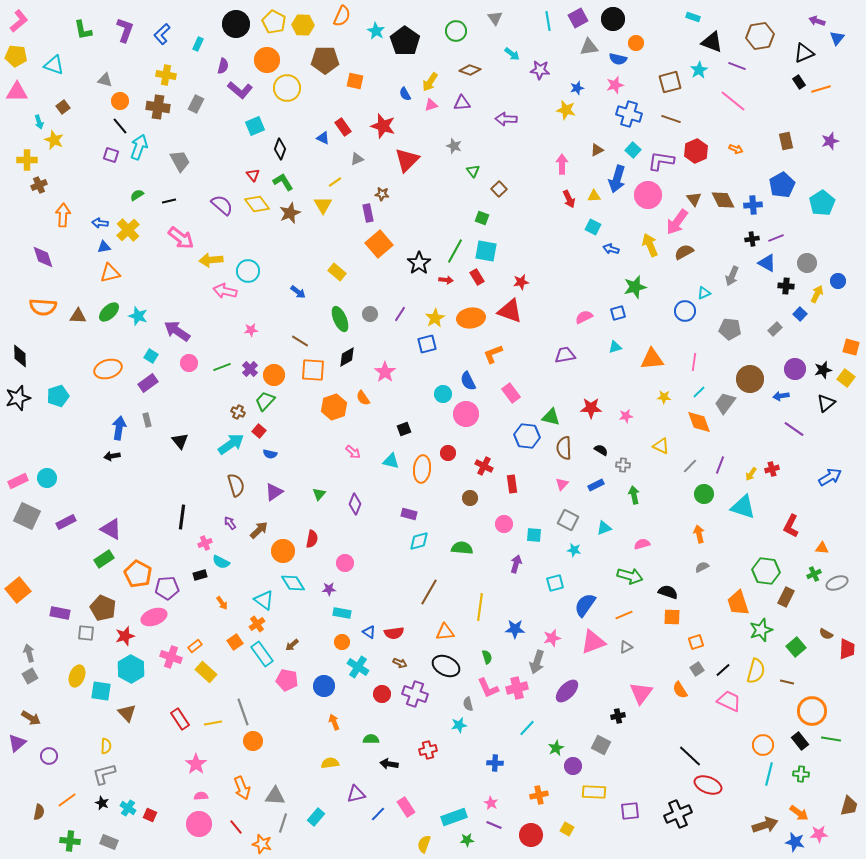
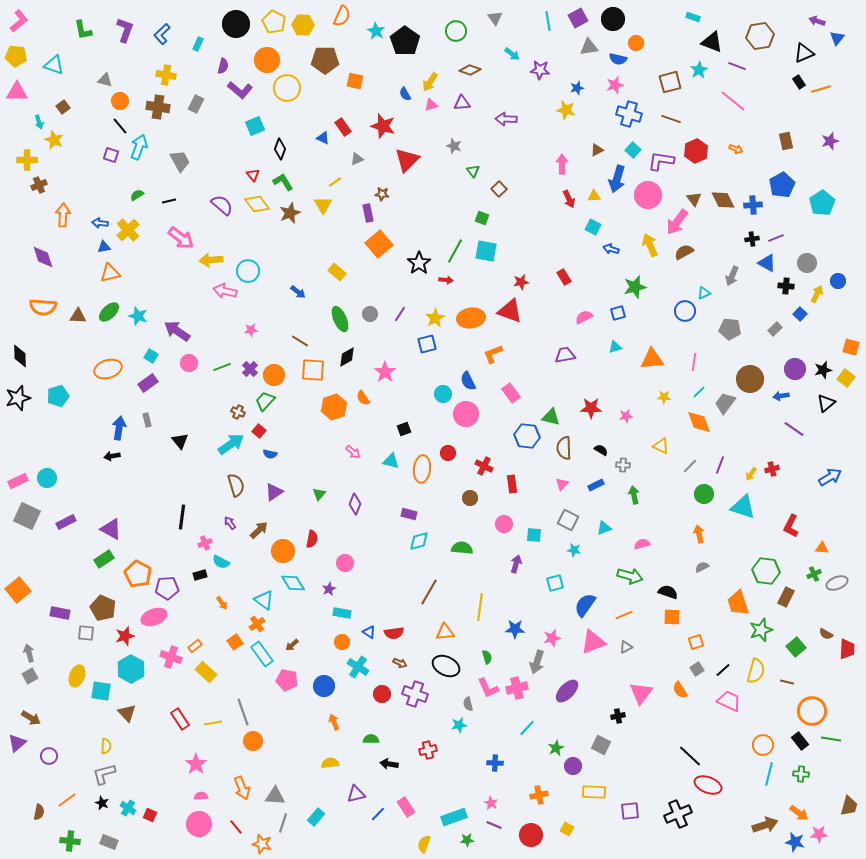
red rectangle at (477, 277): moved 87 px right
purple star at (329, 589): rotated 24 degrees counterclockwise
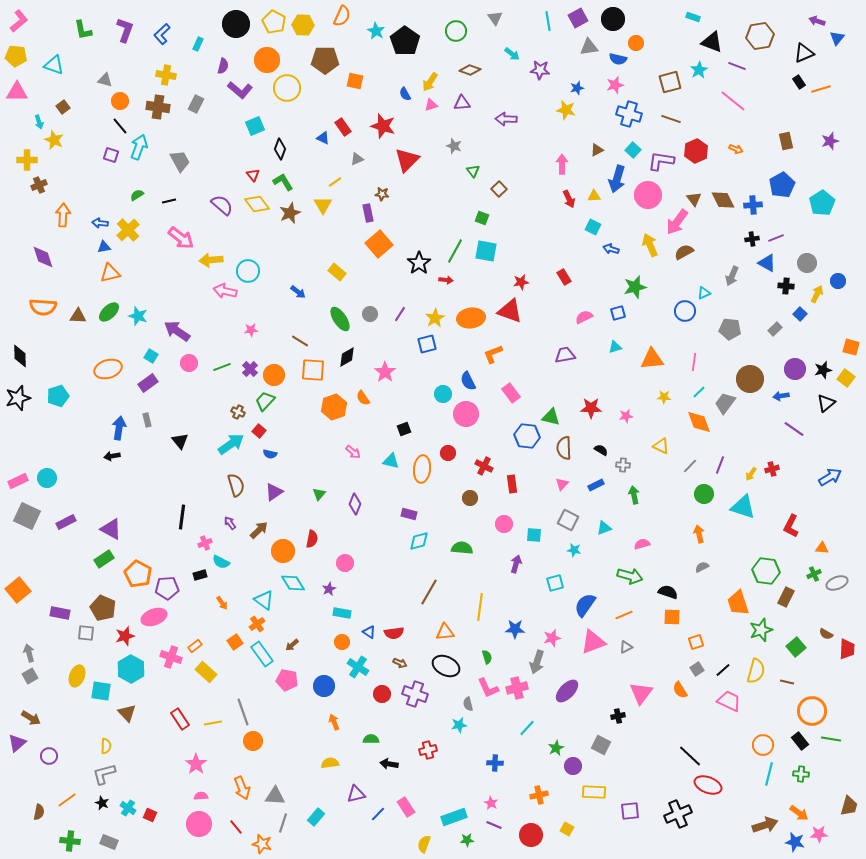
green ellipse at (340, 319): rotated 10 degrees counterclockwise
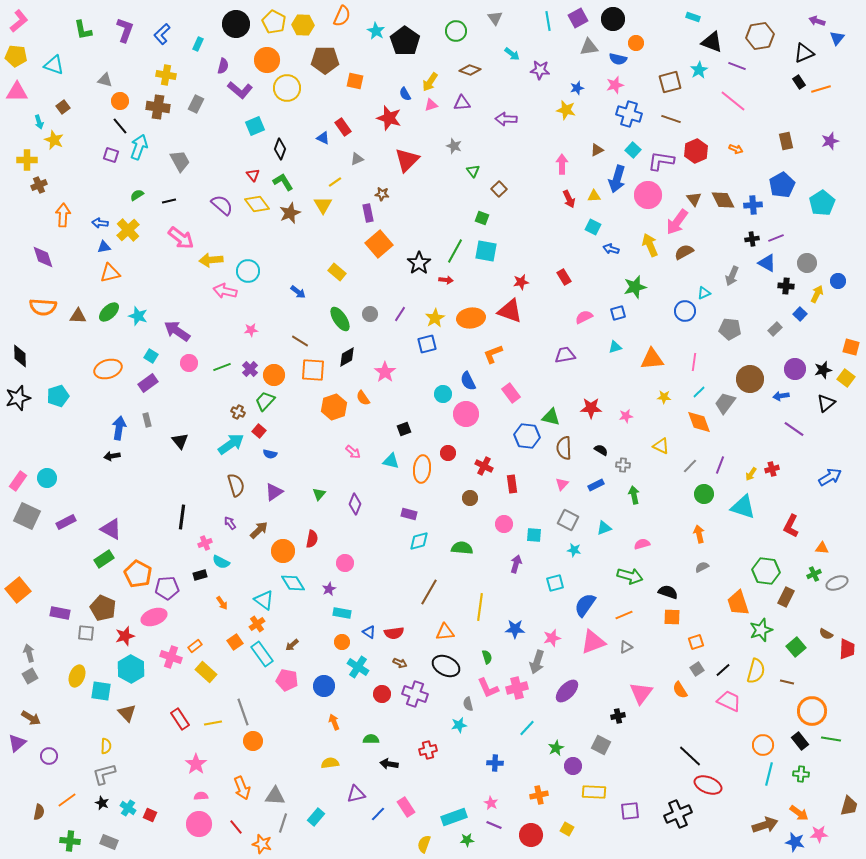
red star at (383, 126): moved 6 px right, 8 px up
pink rectangle at (18, 481): rotated 30 degrees counterclockwise
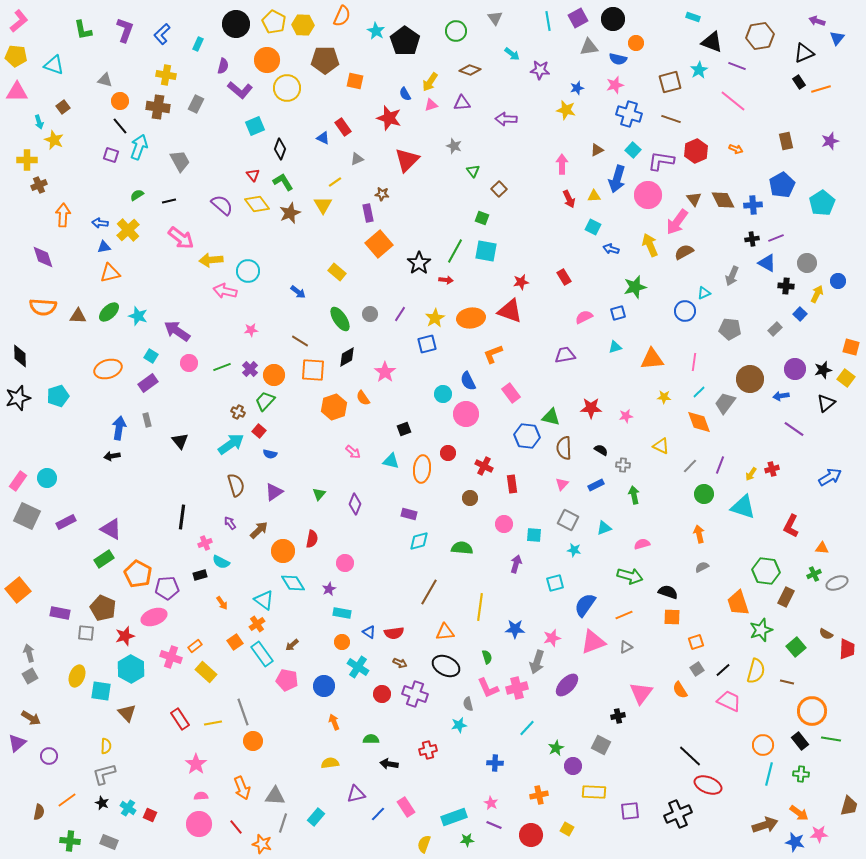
purple ellipse at (567, 691): moved 6 px up
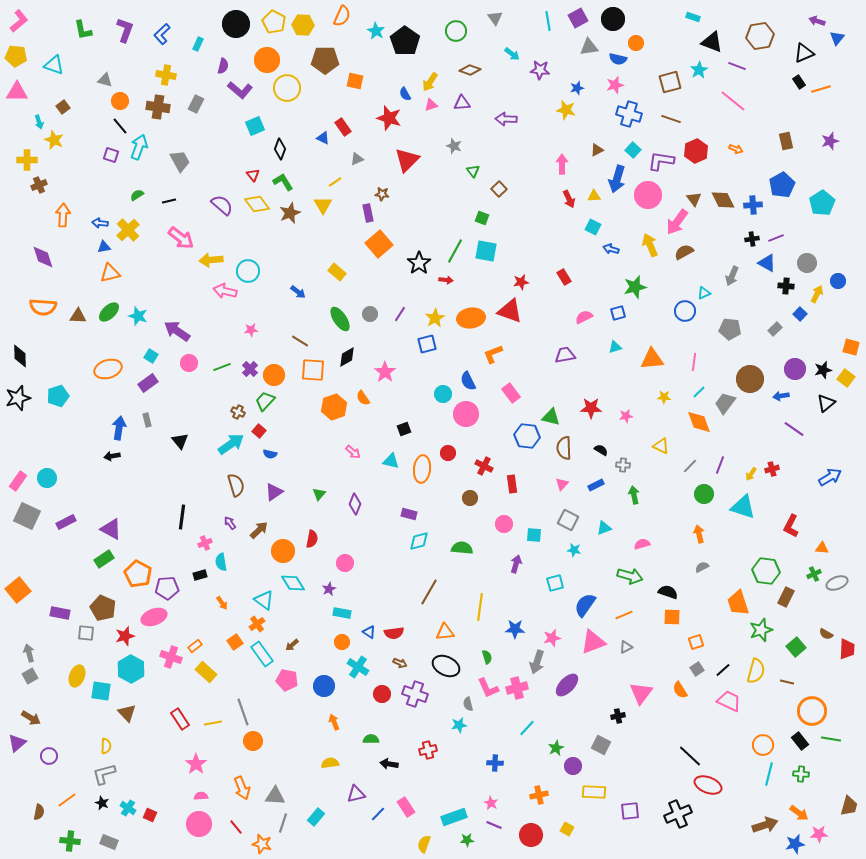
cyan semicircle at (221, 562): rotated 54 degrees clockwise
blue star at (795, 842): moved 2 px down; rotated 24 degrees counterclockwise
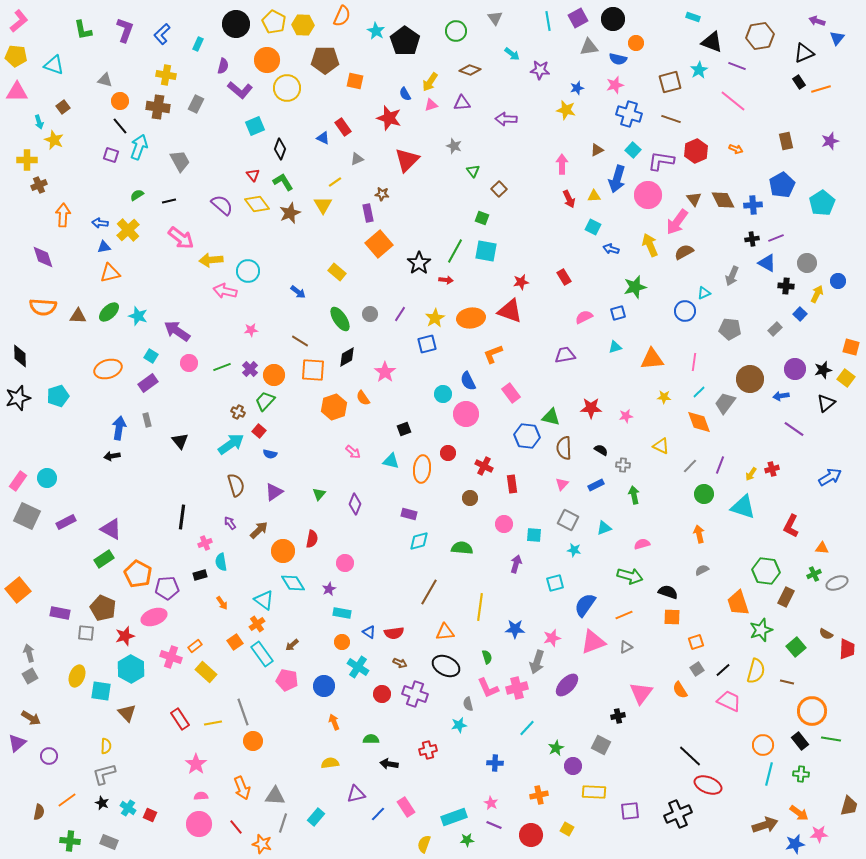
gray semicircle at (702, 567): moved 3 px down
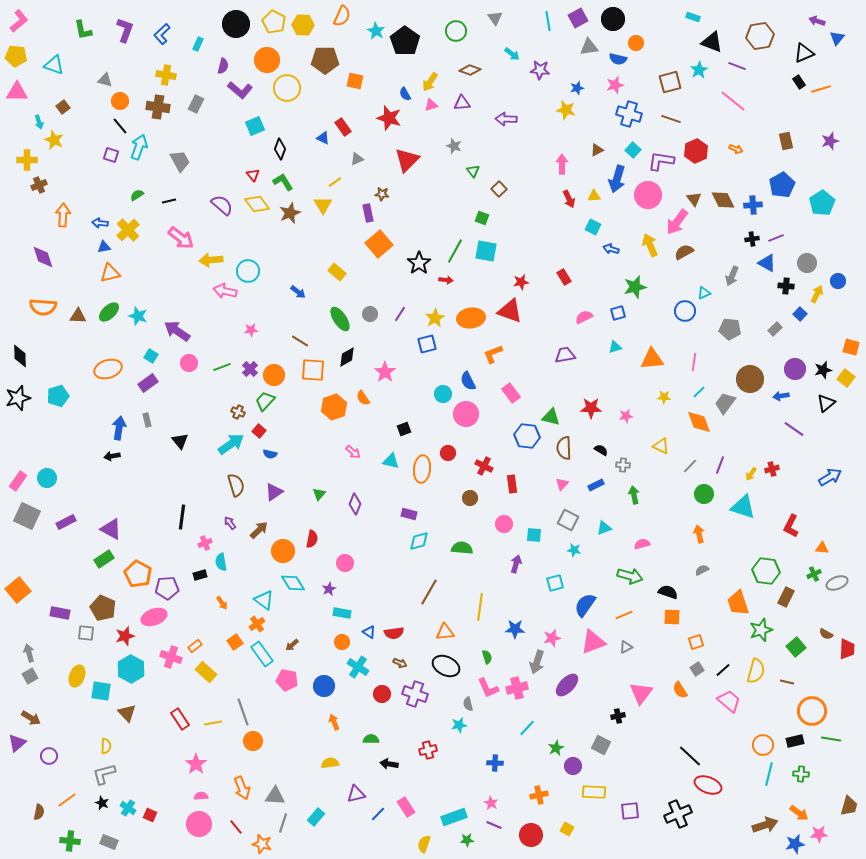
pink trapezoid at (729, 701): rotated 15 degrees clockwise
black rectangle at (800, 741): moved 5 px left; rotated 66 degrees counterclockwise
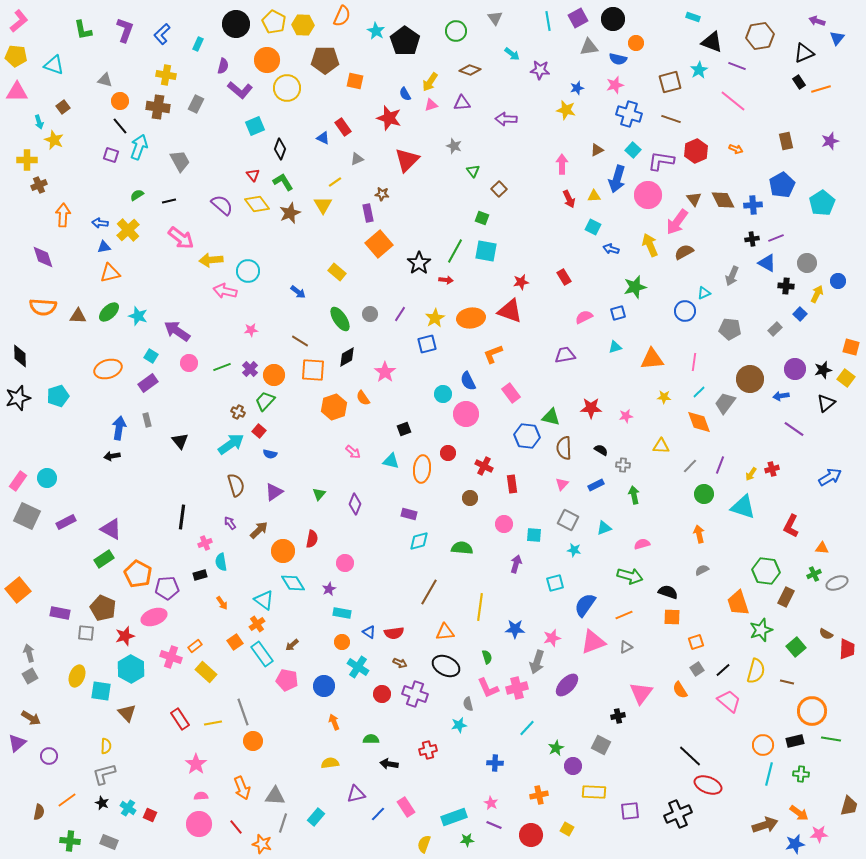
yellow triangle at (661, 446): rotated 24 degrees counterclockwise
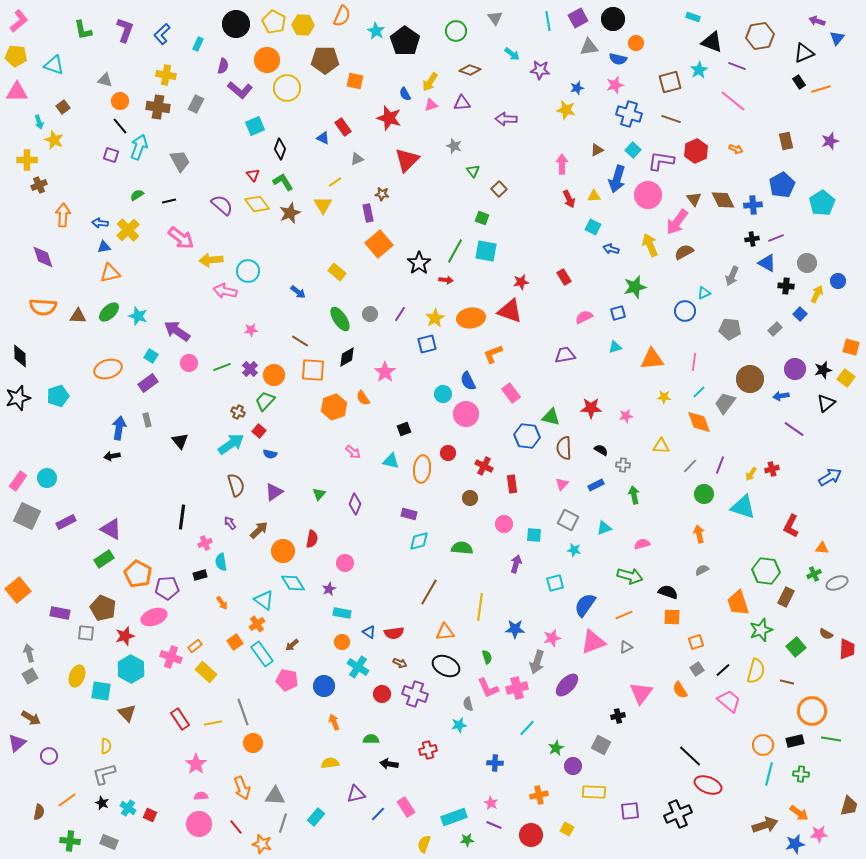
orange circle at (253, 741): moved 2 px down
